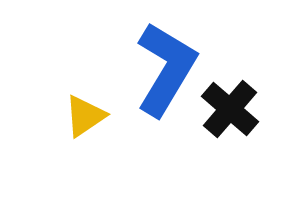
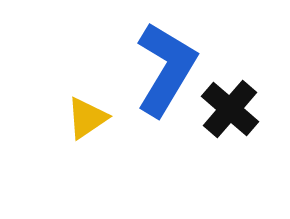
yellow triangle: moved 2 px right, 2 px down
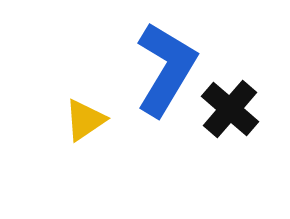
yellow triangle: moved 2 px left, 2 px down
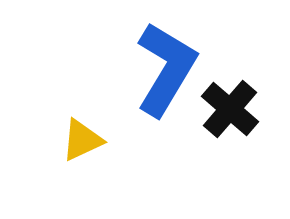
yellow triangle: moved 3 px left, 20 px down; rotated 9 degrees clockwise
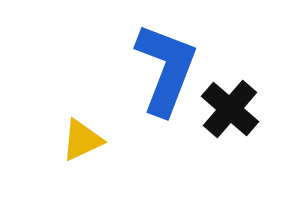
blue L-shape: rotated 10 degrees counterclockwise
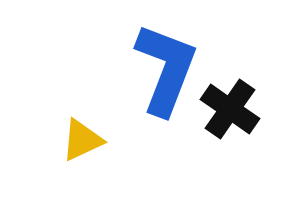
black cross: rotated 6 degrees counterclockwise
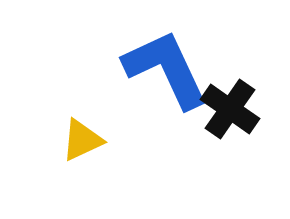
blue L-shape: rotated 46 degrees counterclockwise
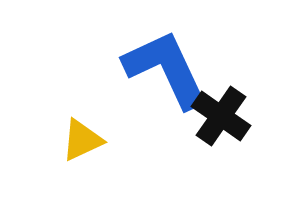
black cross: moved 9 px left, 7 px down
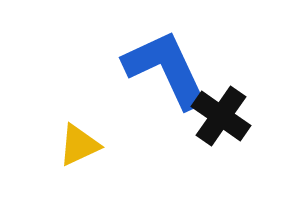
yellow triangle: moved 3 px left, 5 px down
